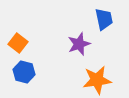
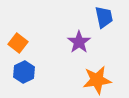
blue trapezoid: moved 2 px up
purple star: moved 2 px up; rotated 15 degrees counterclockwise
blue hexagon: rotated 20 degrees clockwise
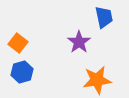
blue hexagon: moved 2 px left; rotated 10 degrees clockwise
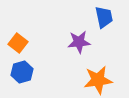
purple star: rotated 30 degrees clockwise
orange star: moved 1 px right
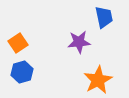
orange square: rotated 18 degrees clockwise
orange star: rotated 20 degrees counterclockwise
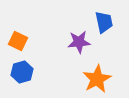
blue trapezoid: moved 5 px down
orange square: moved 2 px up; rotated 30 degrees counterclockwise
orange star: moved 1 px left, 1 px up
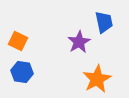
purple star: rotated 25 degrees counterclockwise
blue hexagon: rotated 25 degrees clockwise
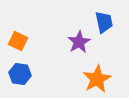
blue hexagon: moved 2 px left, 2 px down
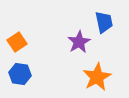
orange square: moved 1 px left, 1 px down; rotated 30 degrees clockwise
orange star: moved 2 px up
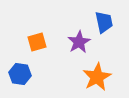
orange square: moved 20 px right; rotated 18 degrees clockwise
